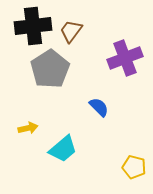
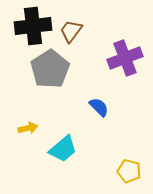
yellow pentagon: moved 5 px left, 4 px down
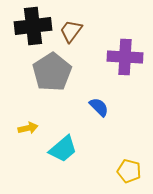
purple cross: moved 1 px up; rotated 24 degrees clockwise
gray pentagon: moved 2 px right, 3 px down
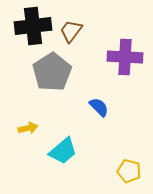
cyan trapezoid: moved 2 px down
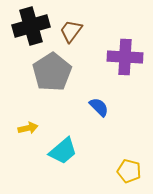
black cross: moved 2 px left; rotated 9 degrees counterclockwise
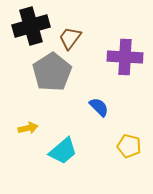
brown trapezoid: moved 1 px left, 7 px down
yellow pentagon: moved 25 px up
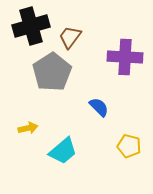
brown trapezoid: moved 1 px up
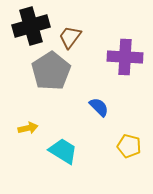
gray pentagon: moved 1 px left, 1 px up
cyan trapezoid: rotated 108 degrees counterclockwise
